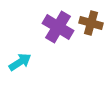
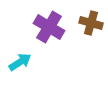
purple cross: moved 9 px left
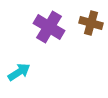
cyan arrow: moved 1 px left, 10 px down
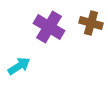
cyan arrow: moved 6 px up
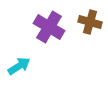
brown cross: moved 1 px left, 1 px up
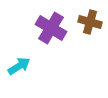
purple cross: moved 2 px right, 1 px down
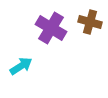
cyan arrow: moved 2 px right
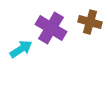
cyan arrow: moved 17 px up
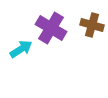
brown cross: moved 2 px right, 3 px down
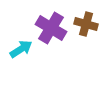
brown cross: moved 6 px left, 1 px up
